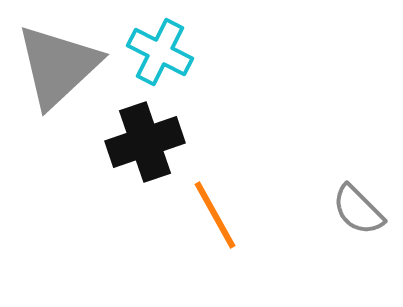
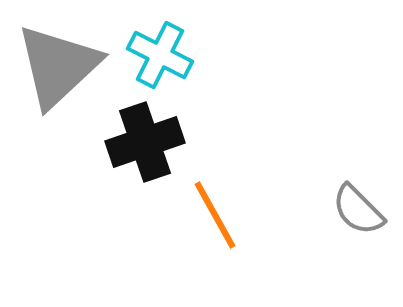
cyan cross: moved 3 px down
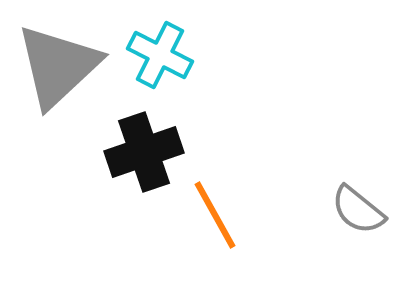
black cross: moved 1 px left, 10 px down
gray semicircle: rotated 6 degrees counterclockwise
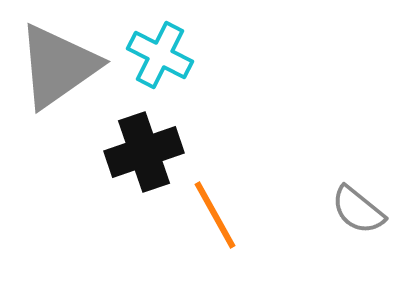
gray triangle: rotated 8 degrees clockwise
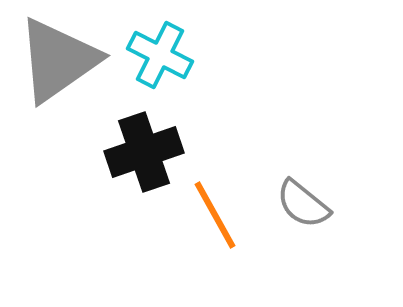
gray triangle: moved 6 px up
gray semicircle: moved 55 px left, 6 px up
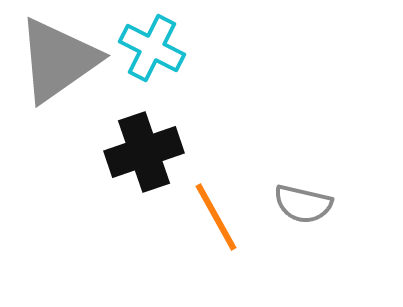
cyan cross: moved 8 px left, 7 px up
gray semicircle: rotated 26 degrees counterclockwise
orange line: moved 1 px right, 2 px down
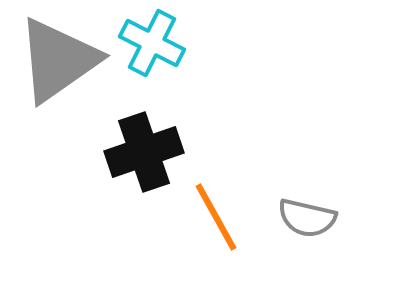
cyan cross: moved 5 px up
gray semicircle: moved 4 px right, 14 px down
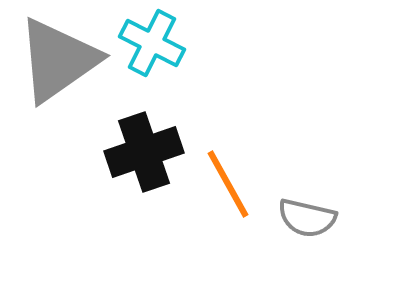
orange line: moved 12 px right, 33 px up
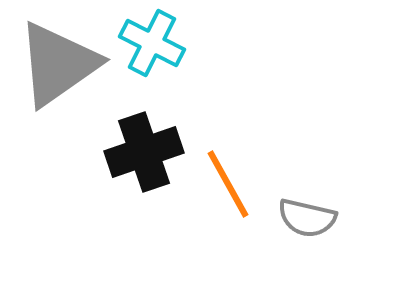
gray triangle: moved 4 px down
